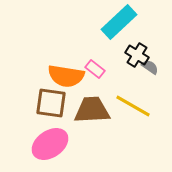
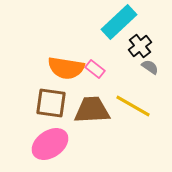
black cross: moved 3 px right, 9 px up; rotated 20 degrees clockwise
orange semicircle: moved 8 px up
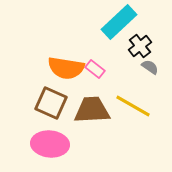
brown square: rotated 16 degrees clockwise
pink ellipse: rotated 39 degrees clockwise
